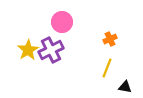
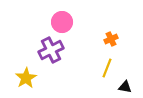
orange cross: moved 1 px right
yellow star: moved 2 px left, 28 px down
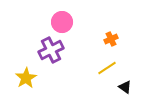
yellow line: rotated 36 degrees clockwise
black triangle: rotated 24 degrees clockwise
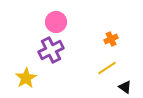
pink circle: moved 6 px left
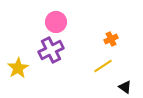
yellow line: moved 4 px left, 2 px up
yellow star: moved 8 px left, 10 px up
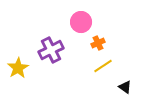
pink circle: moved 25 px right
orange cross: moved 13 px left, 4 px down
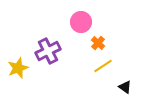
orange cross: rotated 24 degrees counterclockwise
purple cross: moved 3 px left, 1 px down
yellow star: rotated 10 degrees clockwise
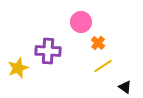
purple cross: rotated 30 degrees clockwise
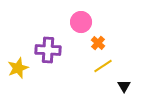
purple cross: moved 1 px up
black triangle: moved 1 px left, 1 px up; rotated 24 degrees clockwise
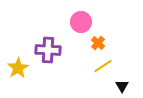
yellow star: rotated 10 degrees counterclockwise
black triangle: moved 2 px left
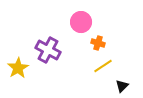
orange cross: rotated 24 degrees counterclockwise
purple cross: rotated 25 degrees clockwise
black triangle: rotated 16 degrees clockwise
